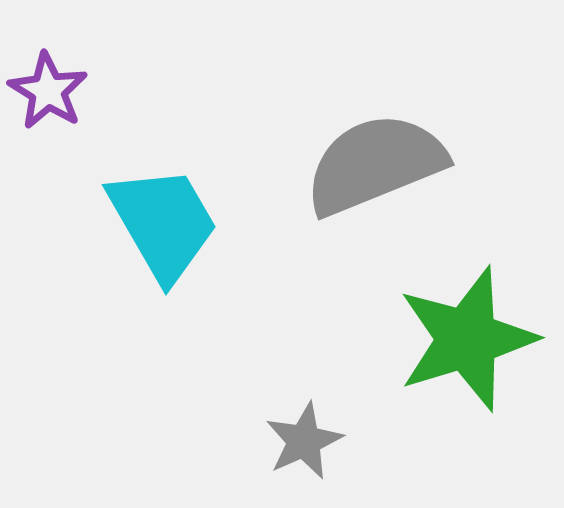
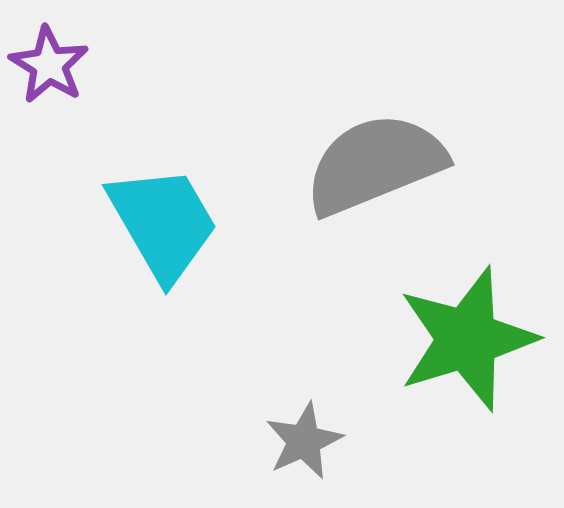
purple star: moved 1 px right, 26 px up
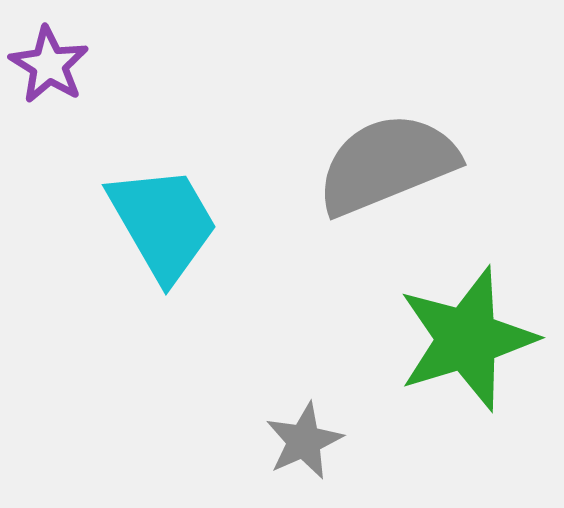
gray semicircle: moved 12 px right
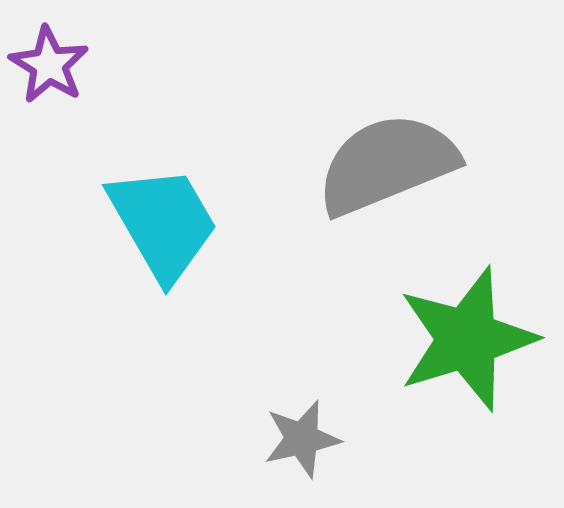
gray star: moved 2 px left, 2 px up; rotated 12 degrees clockwise
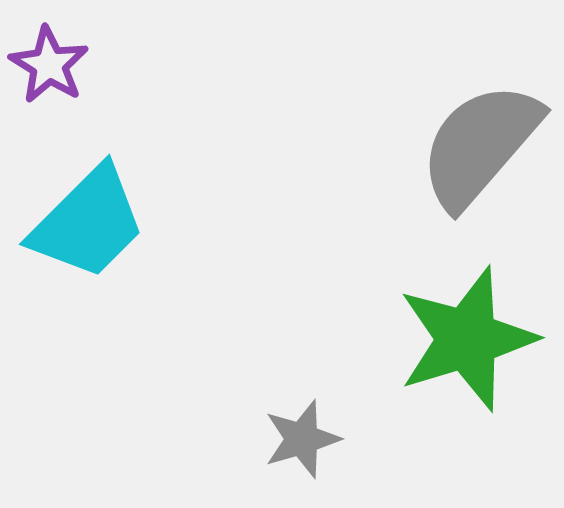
gray semicircle: moved 93 px right, 19 px up; rotated 27 degrees counterclockwise
cyan trapezoid: moved 75 px left; rotated 75 degrees clockwise
gray star: rotated 4 degrees counterclockwise
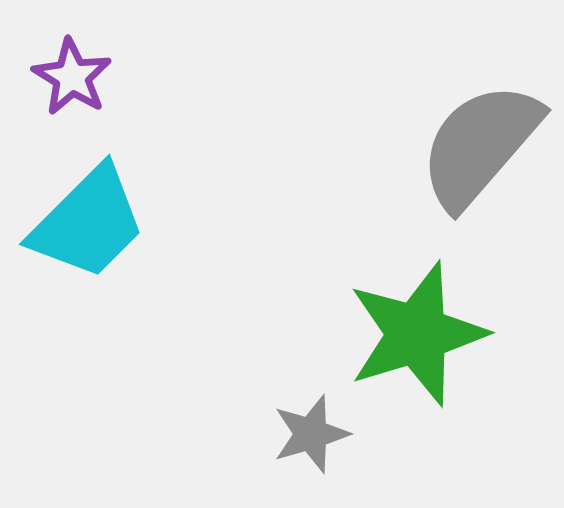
purple star: moved 23 px right, 12 px down
green star: moved 50 px left, 5 px up
gray star: moved 9 px right, 5 px up
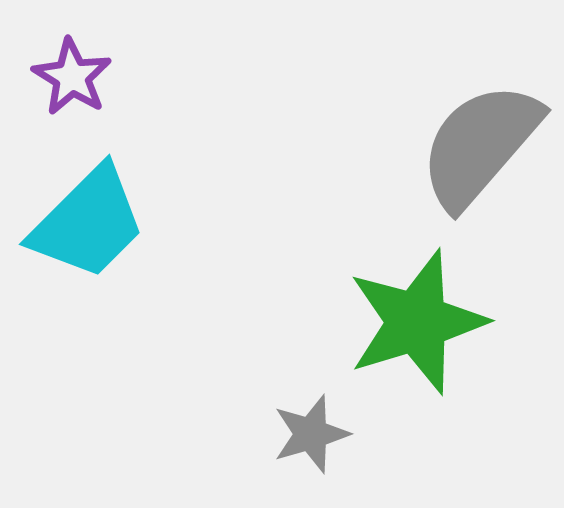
green star: moved 12 px up
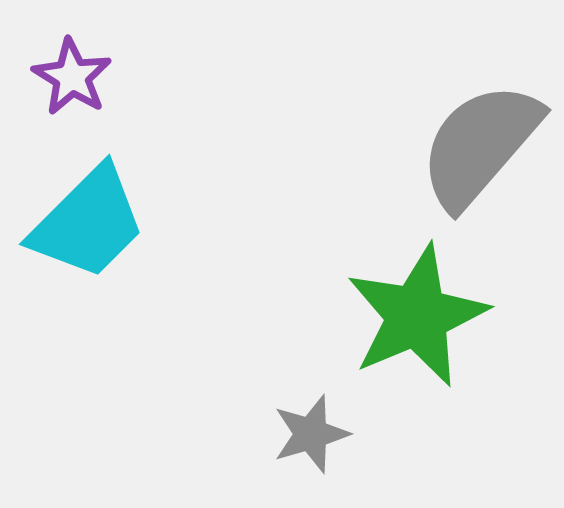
green star: moved 6 px up; rotated 6 degrees counterclockwise
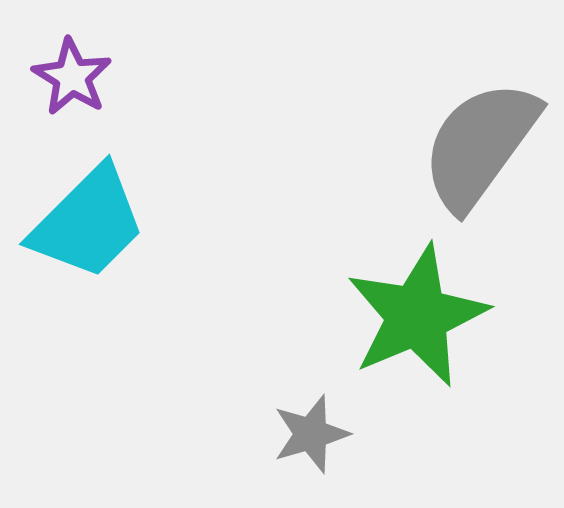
gray semicircle: rotated 5 degrees counterclockwise
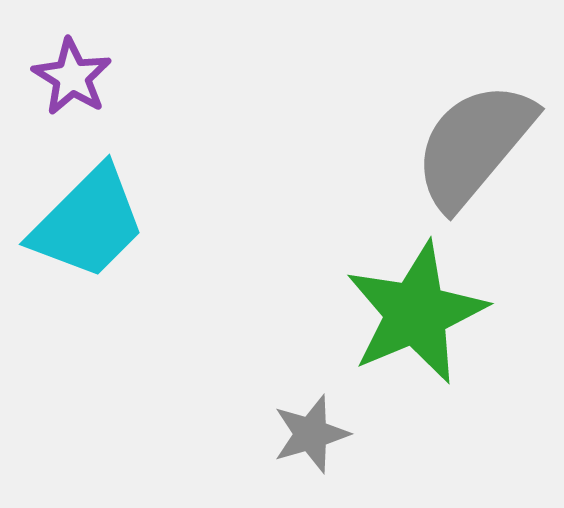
gray semicircle: moved 6 px left; rotated 4 degrees clockwise
green star: moved 1 px left, 3 px up
